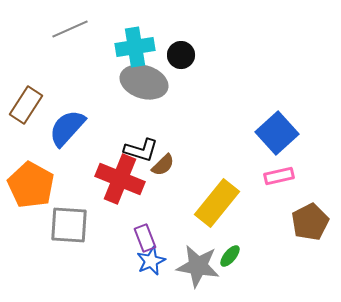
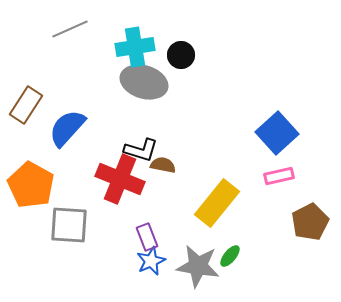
brown semicircle: rotated 125 degrees counterclockwise
purple rectangle: moved 2 px right, 1 px up
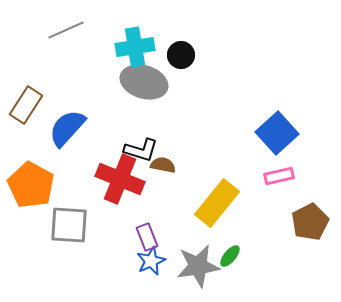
gray line: moved 4 px left, 1 px down
gray star: rotated 18 degrees counterclockwise
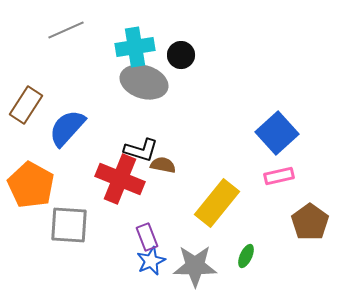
brown pentagon: rotated 9 degrees counterclockwise
green ellipse: moved 16 px right; rotated 15 degrees counterclockwise
gray star: moved 3 px left; rotated 9 degrees clockwise
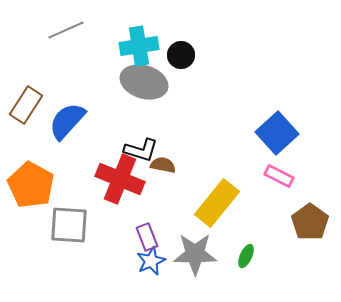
cyan cross: moved 4 px right, 1 px up
blue semicircle: moved 7 px up
pink rectangle: rotated 40 degrees clockwise
gray star: moved 12 px up
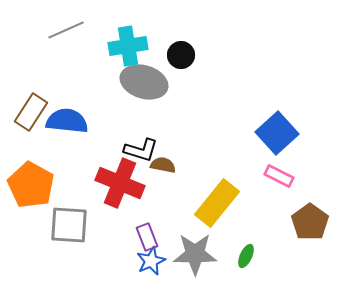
cyan cross: moved 11 px left
brown rectangle: moved 5 px right, 7 px down
blue semicircle: rotated 54 degrees clockwise
red cross: moved 4 px down
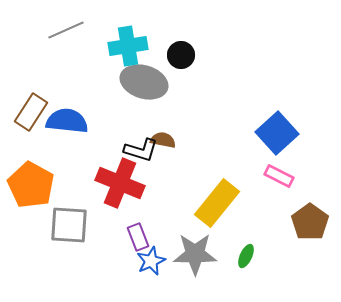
brown semicircle: moved 25 px up
purple rectangle: moved 9 px left
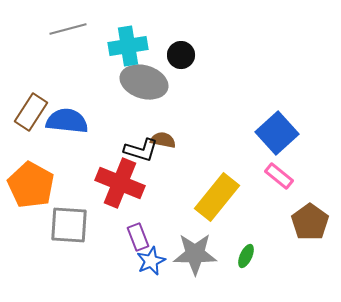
gray line: moved 2 px right, 1 px up; rotated 9 degrees clockwise
pink rectangle: rotated 12 degrees clockwise
yellow rectangle: moved 6 px up
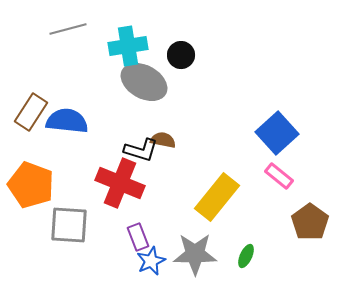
gray ellipse: rotated 12 degrees clockwise
orange pentagon: rotated 9 degrees counterclockwise
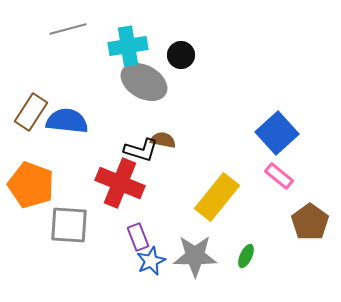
gray star: moved 2 px down
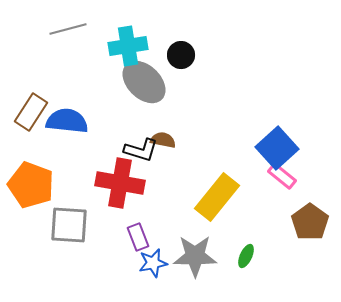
gray ellipse: rotated 15 degrees clockwise
blue square: moved 15 px down
pink rectangle: moved 3 px right
red cross: rotated 12 degrees counterclockwise
blue star: moved 2 px right, 2 px down; rotated 12 degrees clockwise
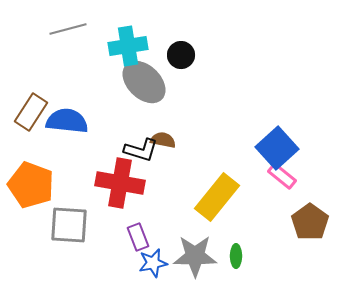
green ellipse: moved 10 px left; rotated 25 degrees counterclockwise
